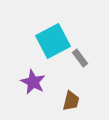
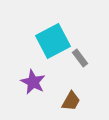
brown trapezoid: rotated 15 degrees clockwise
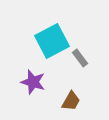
cyan square: moved 1 px left
purple star: rotated 10 degrees counterclockwise
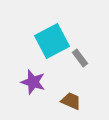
brown trapezoid: rotated 95 degrees counterclockwise
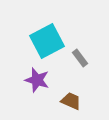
cyan square: moved 5 px left
purple star: moved 4 px right, 2 px up
